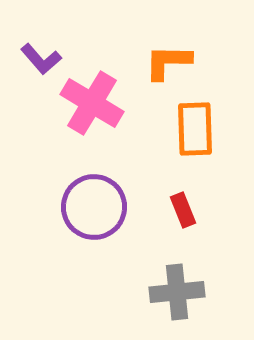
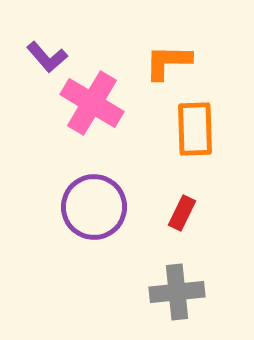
purple L-shape: moved 6 px right, 2 px up
red rectangle: moved 1 px left, 3 px down; rotated 48 degrees clockwise
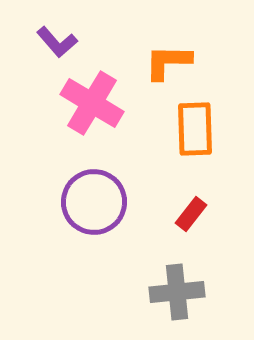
purple L-shape: moved 10 px right, 15 px up
purple circle: moved 5 px up
red rectangle: moved 9 px right, 1 px down; rotated 12 degrees clockwise
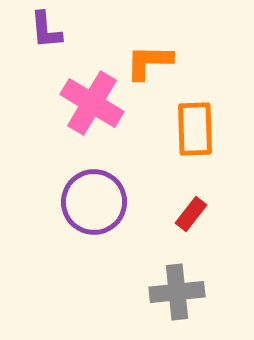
purple L-shape: moved 11 px left, 12 px up; rotated 36 degrees clockwise
orange L-shape: moved 19 px left
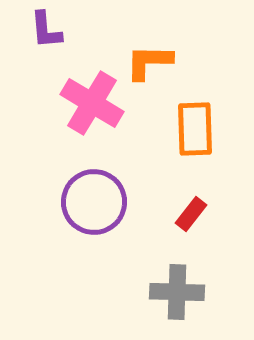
gray cross: rotated 8 degrees clockwise
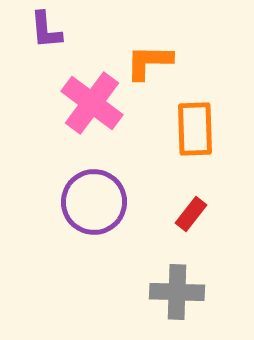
pink cross: rotated 6 degrees clockwise
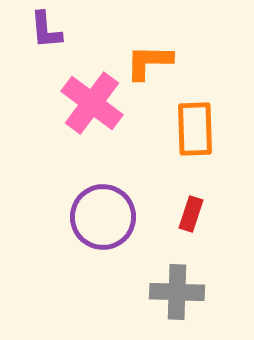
purple circle: moved 9 px right, 15 px down
red rectangle: rotated 20 degrees counterclockwise
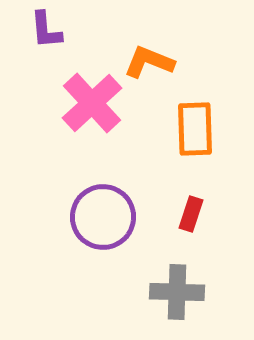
orange L-shape: rotated 21 degrees clockwise
pink cross: rotated 10 degrees clockwise
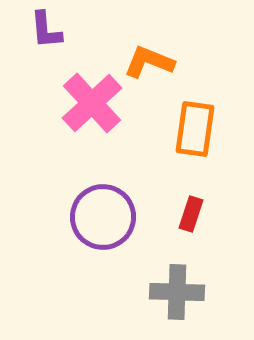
orange rectangle: rotated 10 degrees clockwise
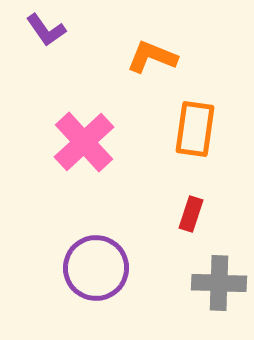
purple L-shape: rotated 30 degrees counterclockwise
orange L-shape: moved 3 px right, 5 px up
pink cross: moved 8 px left, 39 px down
purple circle: moved 7 px left, 51 px down
gray cross: moved 42 px right, 9 px up
